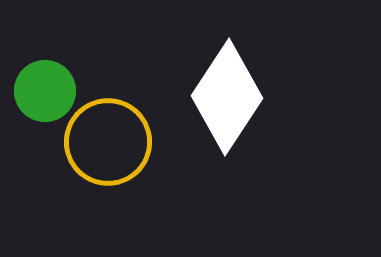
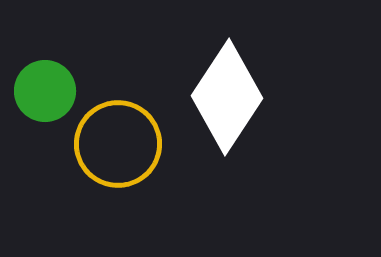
yellow circle: moved 10 px right, 2 px down
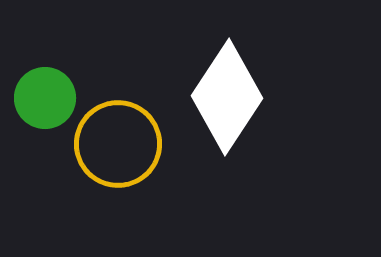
green circle: moved 7 px down
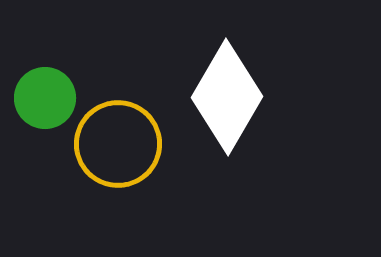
white diamond: rotated 3 degrees counterclockwise
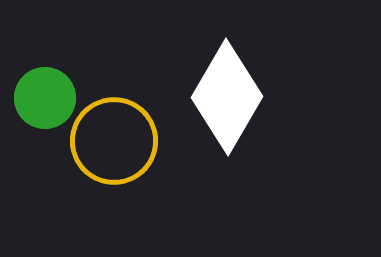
yellow circle: moved 4 px left, 3 px up
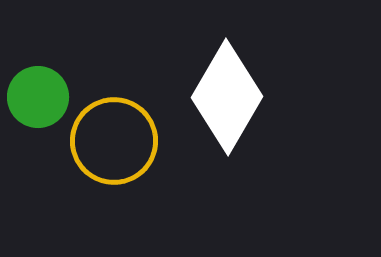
green circle: moved 7 px left, 1 px up
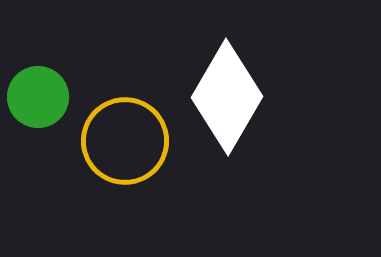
yellow circle: moved 11 px right
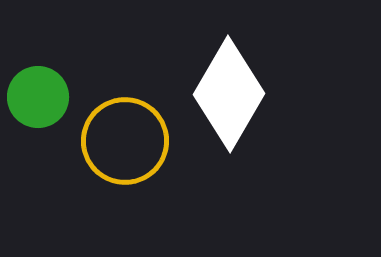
white diamond: moved 2 px right, 3 px up
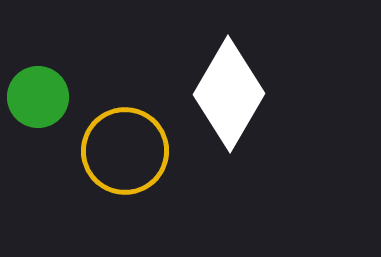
yellow circle: moved 10 px down
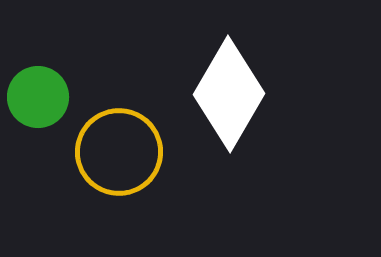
yellow circle: moved 6 px left, 1 px down
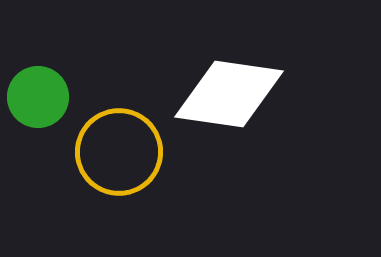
white diamond: rotated 68 degrees clockwise
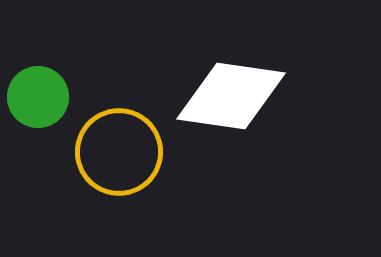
white diamond: moved 2 px right, 2 px down
